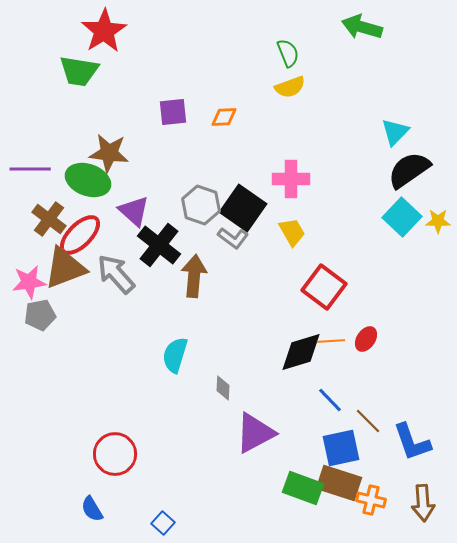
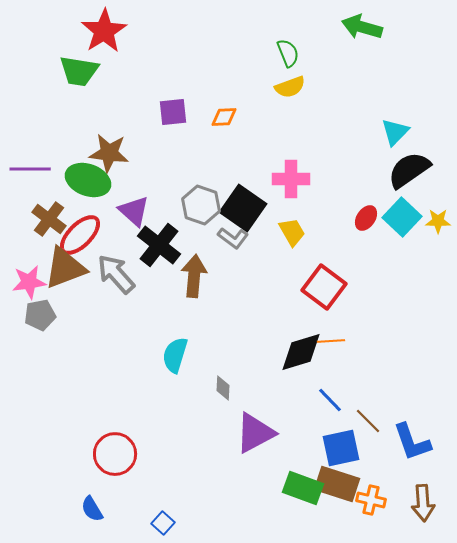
red ellipse at (366, 339): moved 121 px up
brown rectangle at (339, 483): moved 2 px left, 1 px down
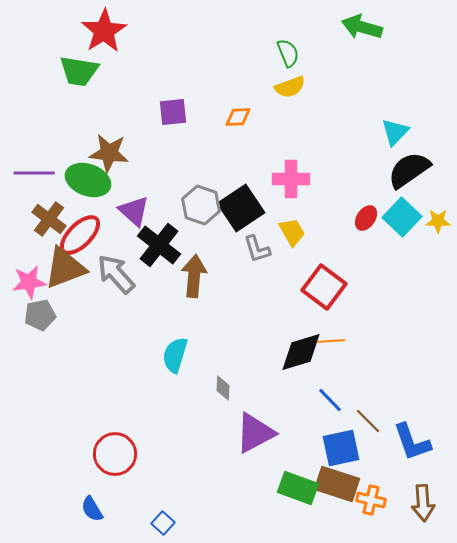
orange diamond at (224, 117): moved 14 px right
purple line at (30, 169): moved 4 px right, 4 px down
black square at (243, 208): moved 2 px left; rotated 21 degrees clockwise
gray L-shape at (233, 238): moved 24 px right, 11 px down; rotated 36 degrees clockwise
green rectangle at (303, 488): moved 5 px left
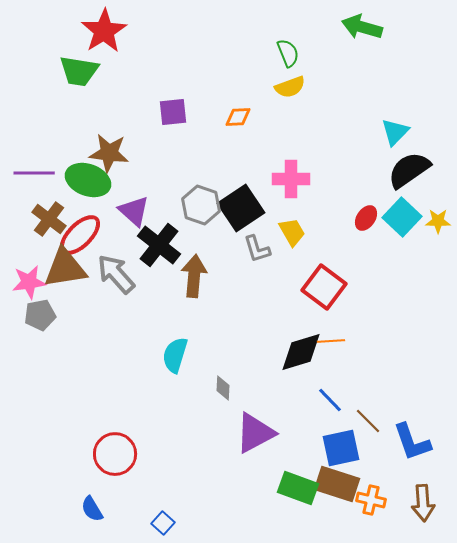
brown triangle at (65, 268): rotated 12 degrees clockwise
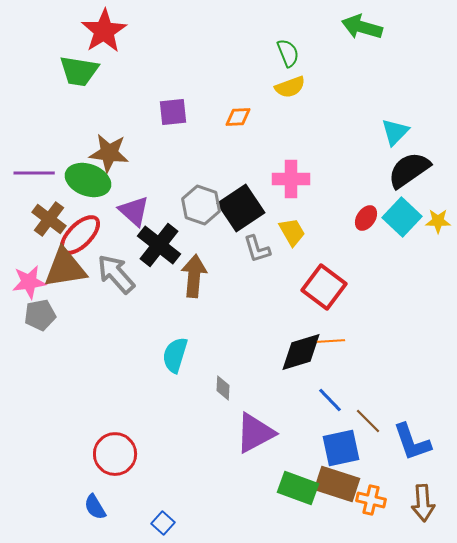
blue semicircle at (92, 509): moved 3 px right, 2 px up
